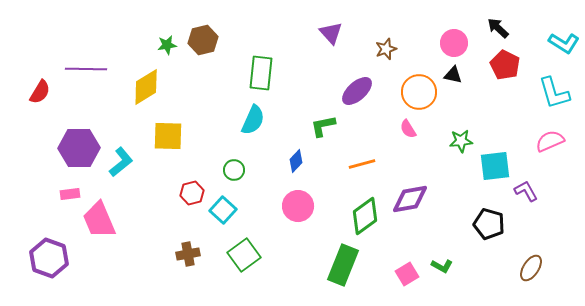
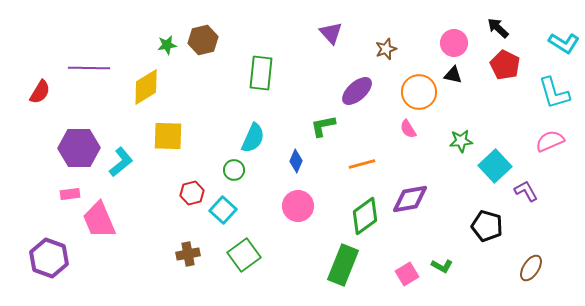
purple line at (86, 69): moved 3 px right, 1 px up
cyan semicircle at (253, 120): moved 18 px down
blue diamond at (296, 161): rotated 20 degrees counterclockwise
cyan square at (495, 166): rotated 36 degrees counterclockwise
black pentagon at (489, 224): moved 2 px left, 2 px down
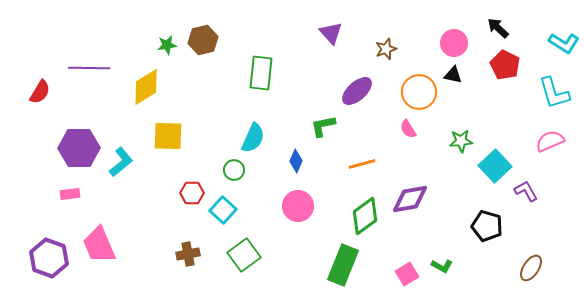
red hexagon at (192, 193): rotated 15 degrees clockwise
pink trapezoid at (99, 220): moved 25 px down
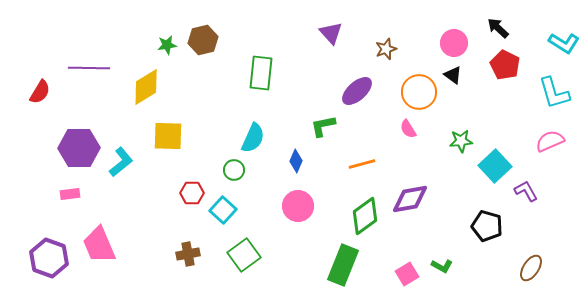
black triangle at (453, 75): rotated 24 degrees clockwise
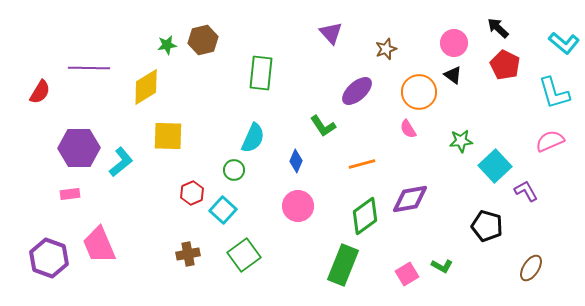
cyan L-shape at (564, 43): rotated 8 degrees clockwise
green L-shape at (323, 126): rotated 112 degrees counterclockwise
red hexagon at (192, 193): rotated 25 degrees counterclockwise
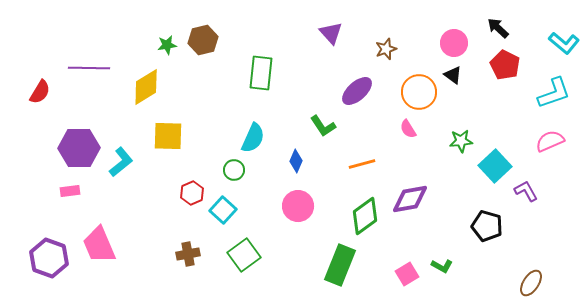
cyan L-shape at (554, 93): rotated 93 degrees counterclockwise
pink rectangle at (70, 194): moved 3 px up
green rectangle at (343, 265): moved 3 px left
brown ellipse at (531, 268): moved 15 px down
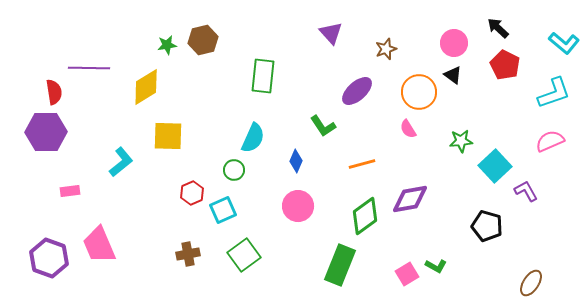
green rectangle at (261, 73): moved 2 px right, 3 px down
red semicircle at (40, 92): moved 14 px right; rotated 40 degrees counterclockwise
purple hexagon at (79, 148): moved 33 px left, 16 px up
cyan square at (223, 210): rotated 24 degrees clockwise
green L-shape at (442, 266): moved 6 px left
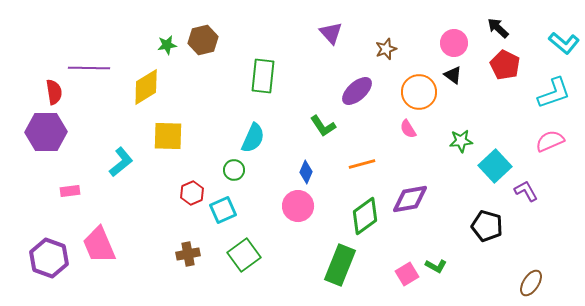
blue diamond at (296, 161): moved 10 px right, 11 px down
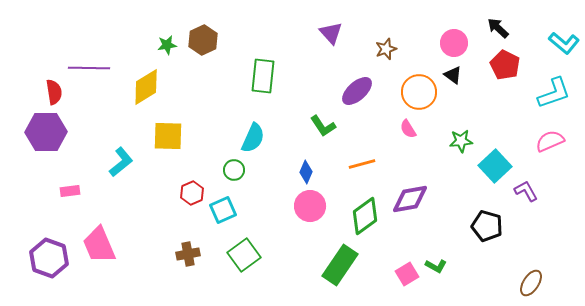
brown hexagon at (203, 40): rotated 12 degrees counterclockwise
pink circle at (298, 206): moved 12 px right
green rectangle at (340, 265): rotated 12 degrees clockwise
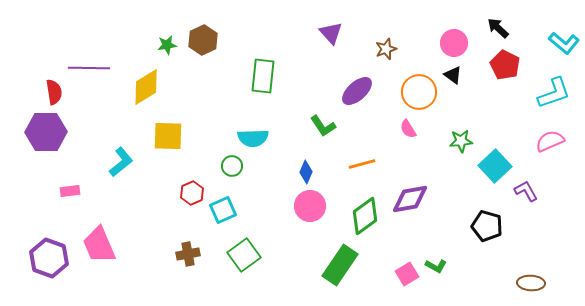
cyan semicircle at (253, 138): rotated 64 degrees clockwise
green circle at (234, 170): moved 2 px left, 4 px up
brown ellipse at (531, 283): rotated 60 degrees clockwise
